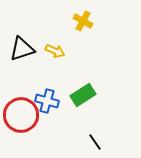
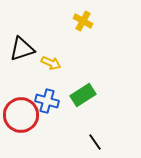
yellow arrow: moved 4 px left, 12 px down
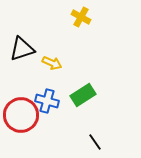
yellow cross: moved 2 px left, 4 px up
yellow arrow: moved 1 px right
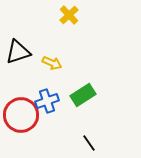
yellow cross: moved 12 px left, 2 px up; rotated 18 degrees clockwise
black triangle: moved 4 px left, 3 px down
blue cross: rotated 35 degrees counterclockwise
black line: moved 6 px left, 1 px down
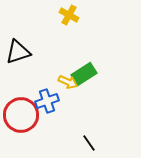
yellow cross: rotated 18 degrees counterclockwise
yellow arrow: moved 16 px right, 19 px down
green rectangle: moved 1 px right, 21 px up
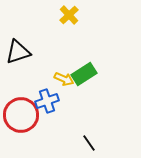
yellow cross: rotated 18 degrees clockwise
yellow arrow: moved 4 px left, 3 px up
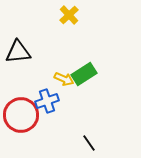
black triangle: rotated 12 degrees clockwise
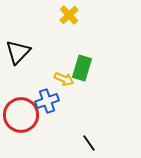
black triangle: rotated 40 degrees counterclockwise
green rectangle: moved 2 px left, 6 px up; rotated 40 degrees counterclockwise
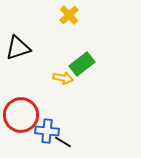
black triangle: moved 4 px up; rotated 28 degrees clockwise
green rectangle: moved 4 px up; rotated 35 degrees clockwise
yellow arrow: moved 1 px left, 1 px up; rotated 12 degrees counterclockwise
blue cross: moved 30 px down; rotated 25 degrees clockwise
black line: moved 26 px left, 1 px up; rotated 24 degrees counterclockwise
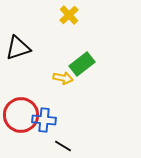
blue cross: moved 3 px left, 11 px up
black line: moved 4 px down
